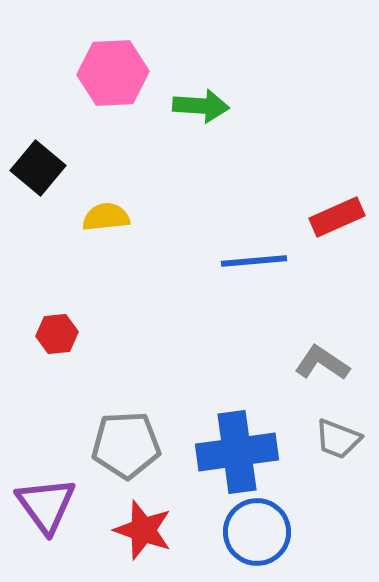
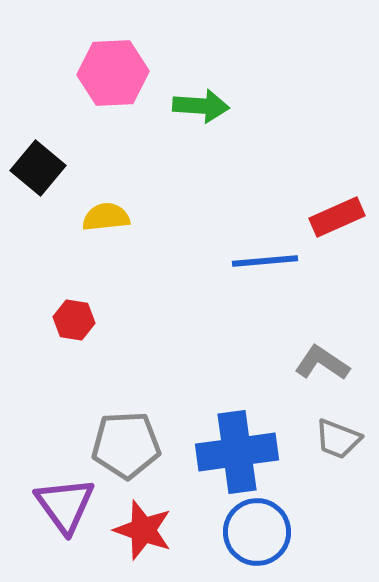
blue line: moved 11 px right
red hexagon: moved 17 px right, 14 px up; rotated 15 degrees clockwise
purple triangle: moved 19 px right
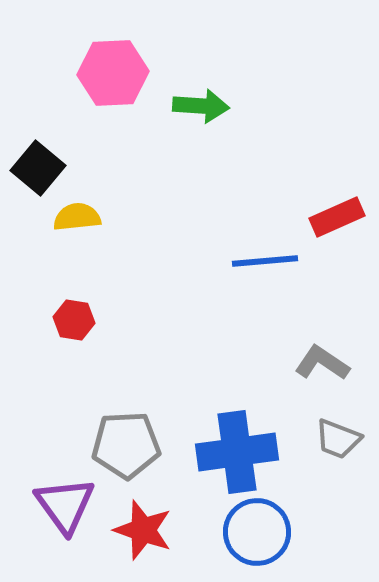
yellow semicircle: moved 29 px left
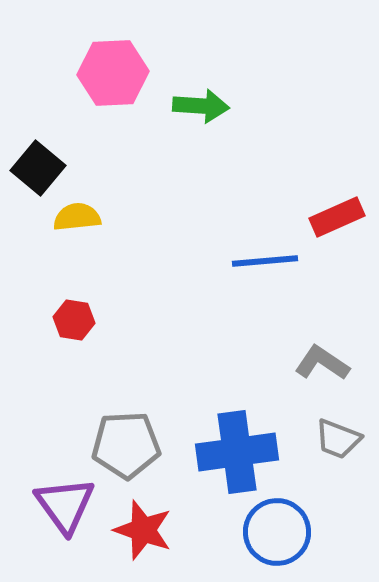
blue circle: moved 20 px right
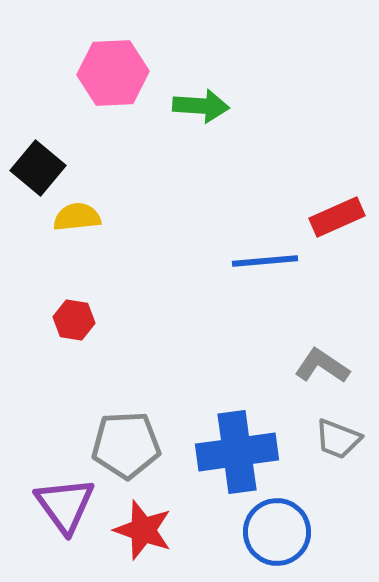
gray L-shape: moved 3 px down
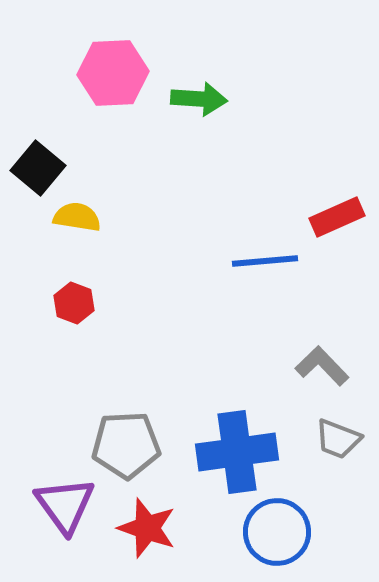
green arrow: moved 2 px left, 7 px up
yellow semicircle: rotated 15 degrees clockwise
red hexagon: moved 17 px up; rotated 12 degrees clockwise
gray L-shape: rotated 12 degrees clockwise
red star: moved 4 px right, 2 px up
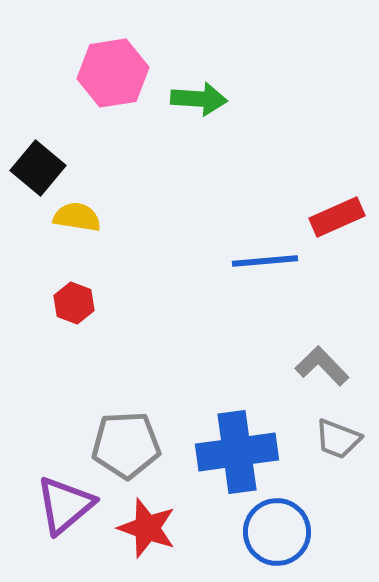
pink hexagon: rotated 6 degrees counterclockwise
purple triangle: rotated 26 degrees clockwise
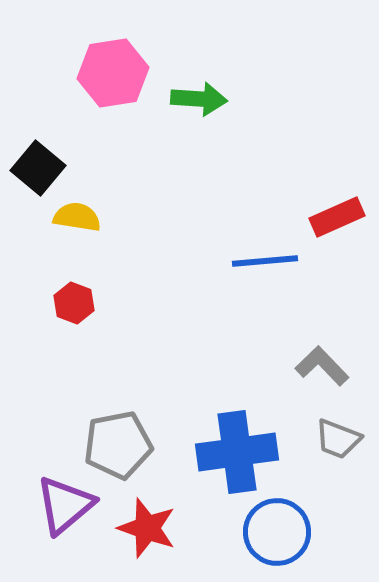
gray pentagon: moved 8 px left; rotated 8 degrees counterclockwise
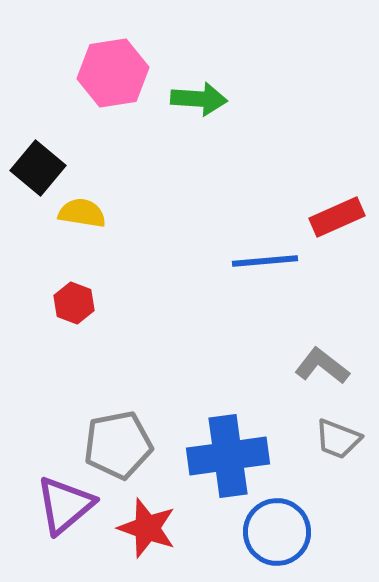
yellow semicircle: moved 5 px right, 4 px up
gray L-shape: rotated 8 degrees counterclockwise
blue cross: moved 9 px left, 4 px down
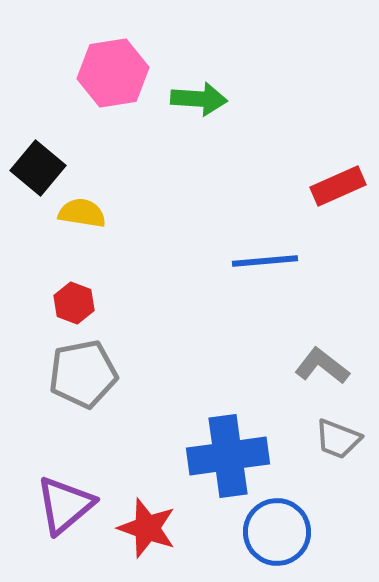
red rectangle: moved 1 px right, 31 px up
gray pentagon: moved 35 px left, 71 px up
